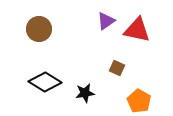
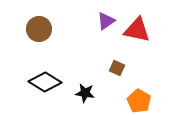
black star: rotated 18 degrees clockwise
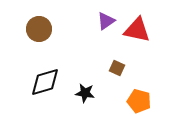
black diamond: rotated 48 degrees counterclockwise
orange pentagon: rotated 15 degrees counterclockwise
